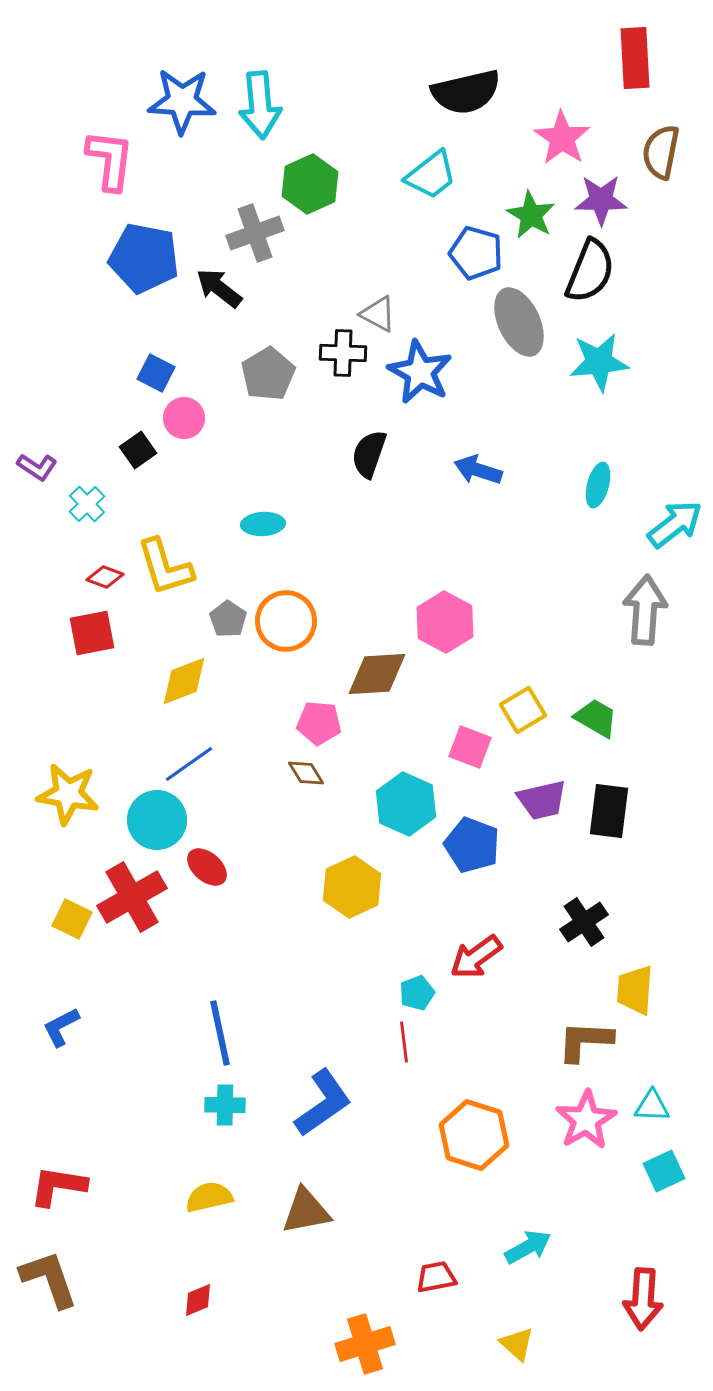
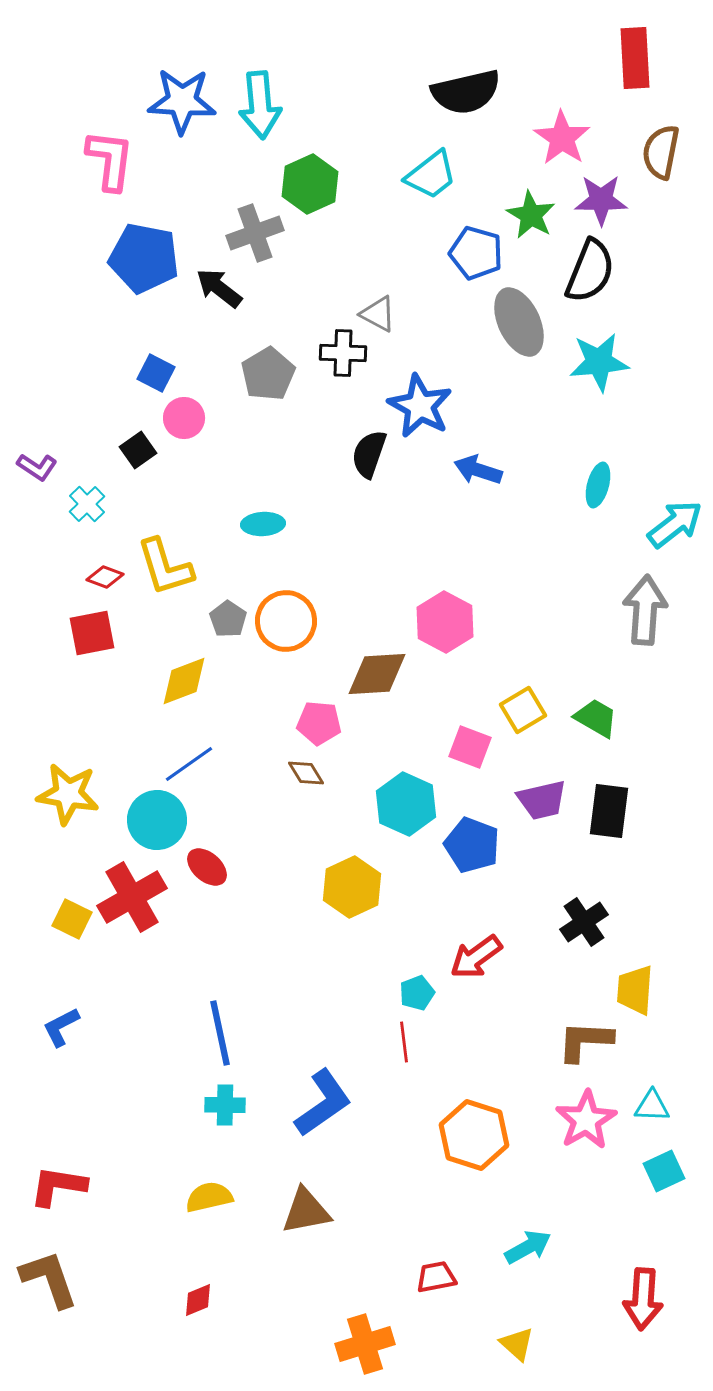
blue star at (420, 372): moved 34 px down
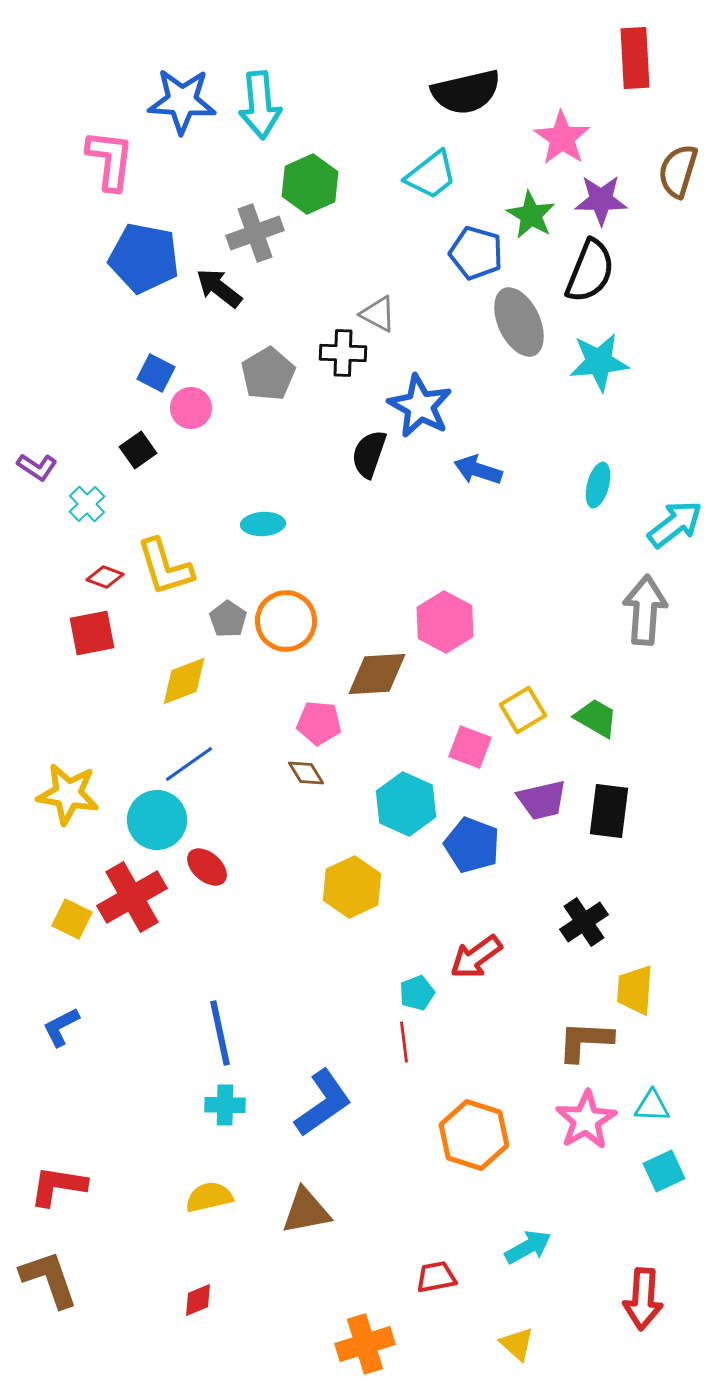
brown semicircle at (661, 152): moved 17 px right, 19 px down; rotated 6 degrees clockwise
pink circle at (184, 418): moved 7 px right, 10 px up
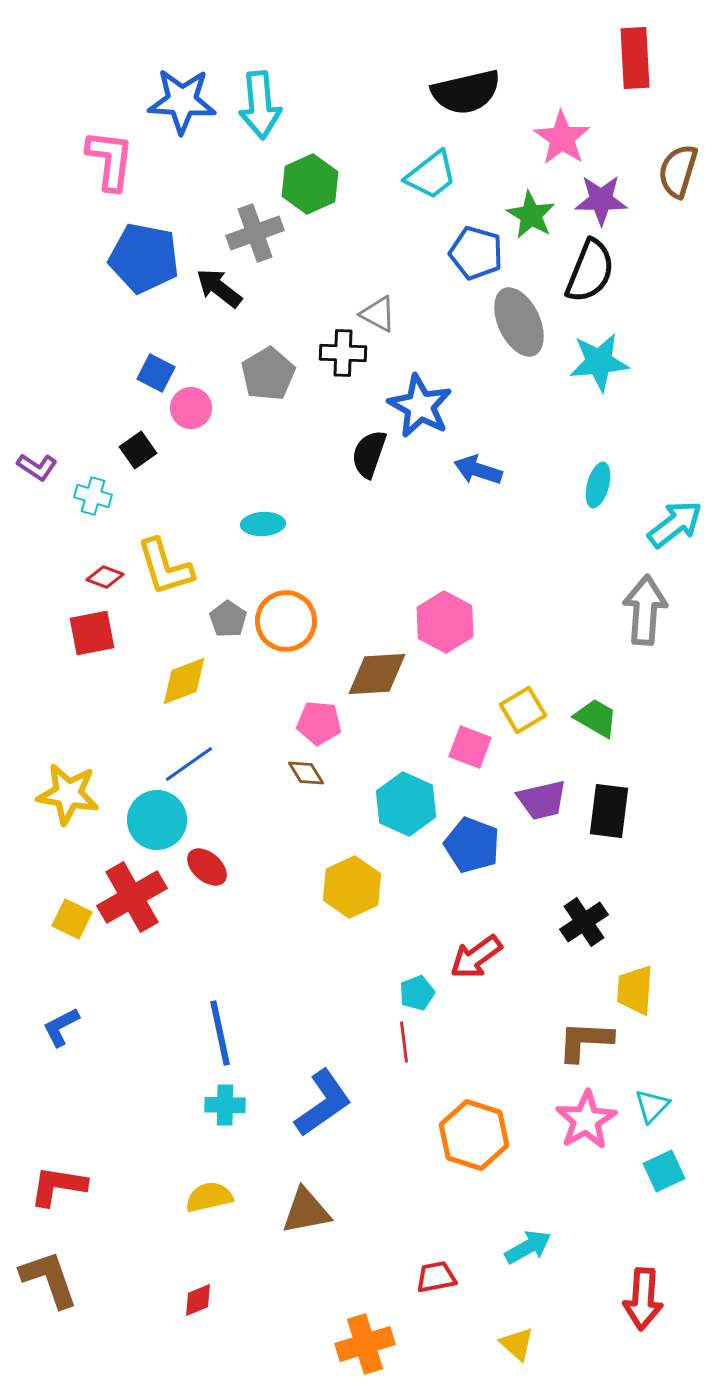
cyan cross at (87, 504): moved 6 px right, 8 px up; rotated 30 degrees counterclockwise
cyan triangle at (652, 1106): rotated 48 degrees counterclockwise
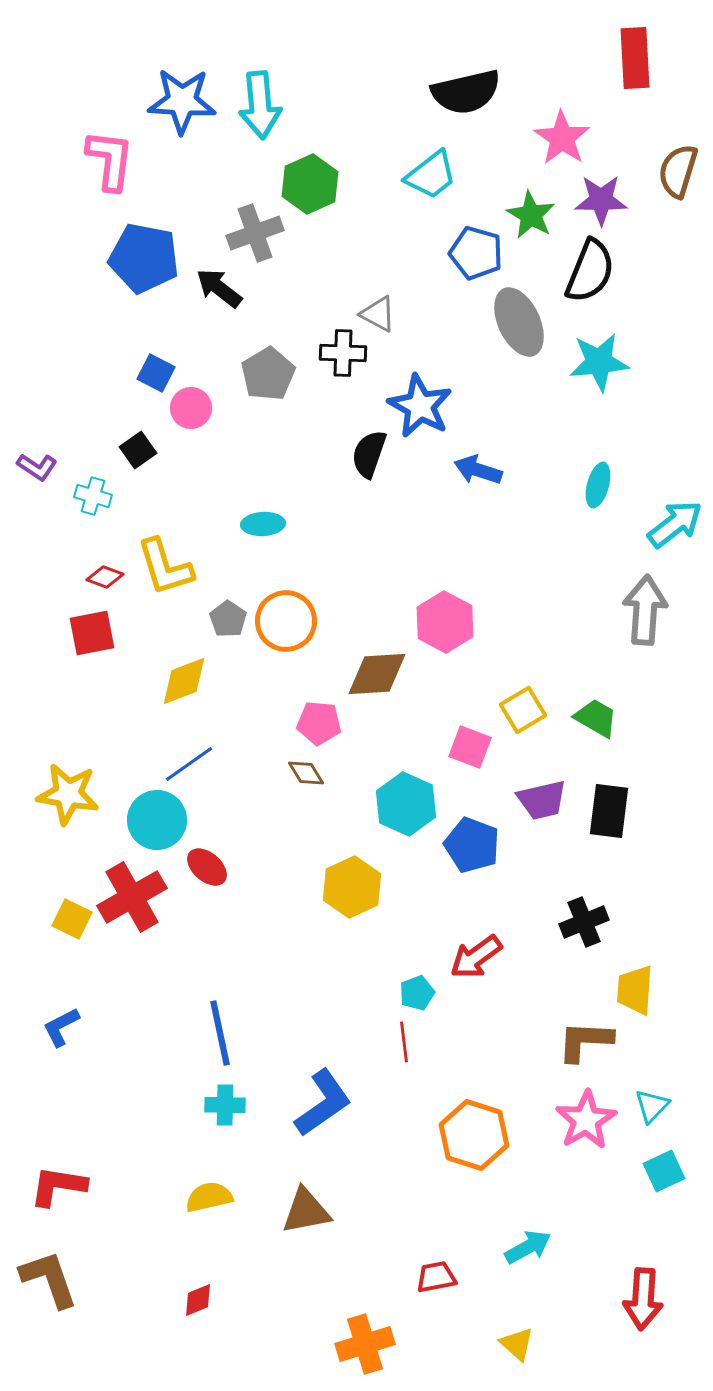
black cross at (584, 922): rotated 12 degrees clockwise
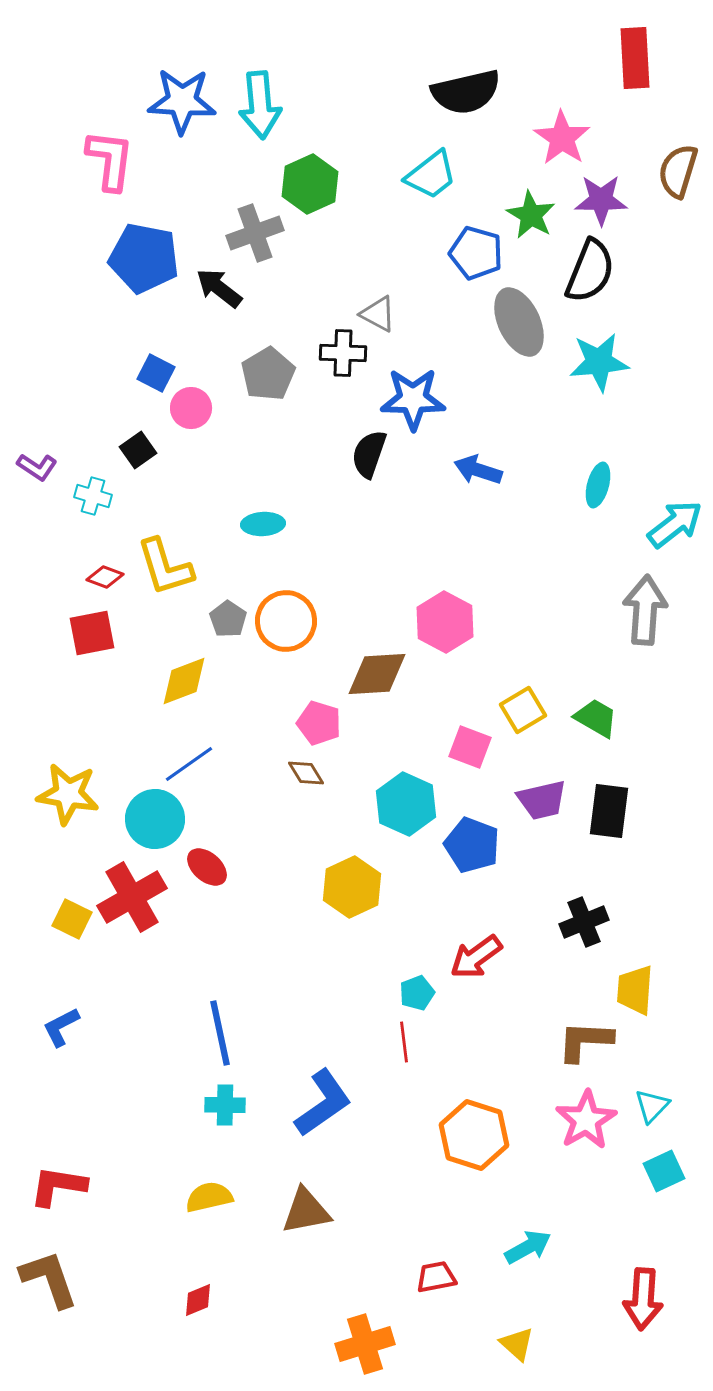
blue star at (420, 406): moved 7 px left, 7 px up; rotated 28 degrees counterclockwise
pink pentagon at (319, 723): rotated 12 degrees clockwise
cyan circle at (157, 820): moved 2 px left, 1 px up
